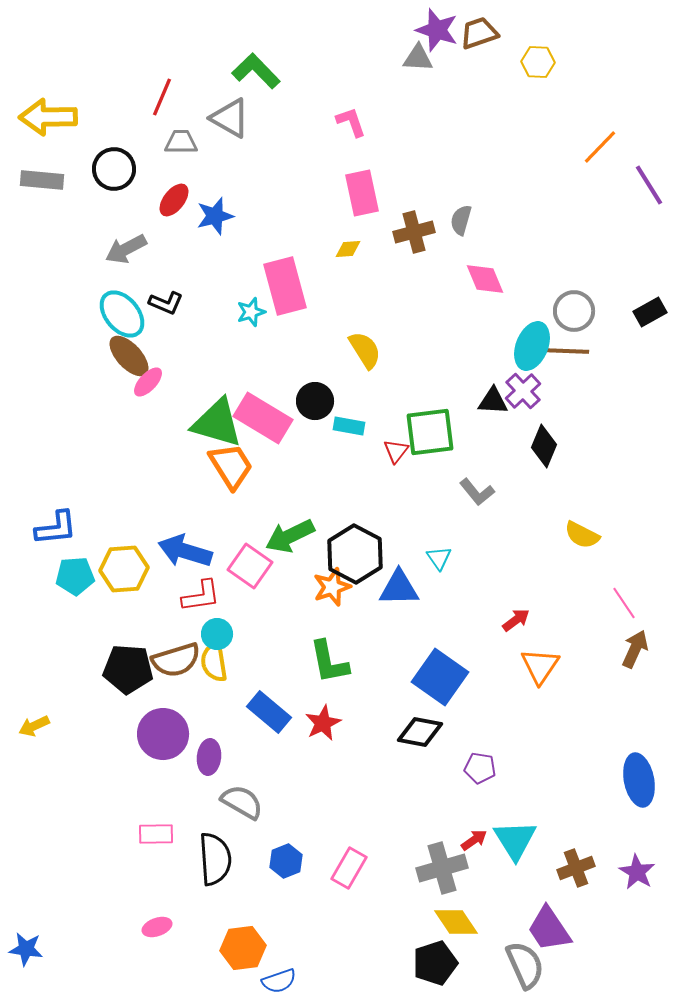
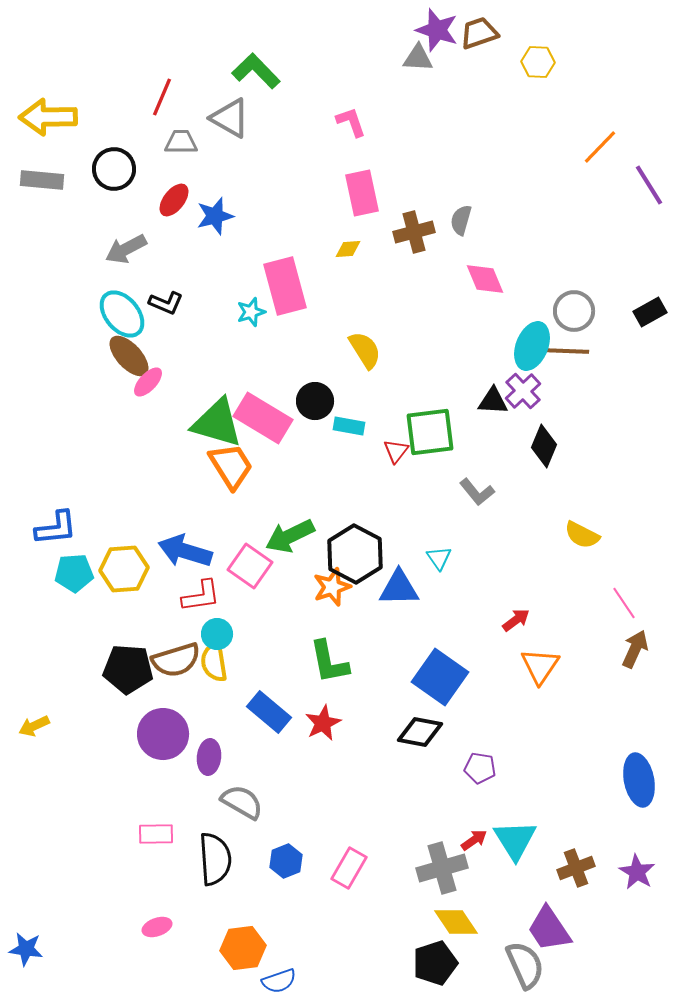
cyan pentagon at (75, 576): moved 1 px left, 3 px up
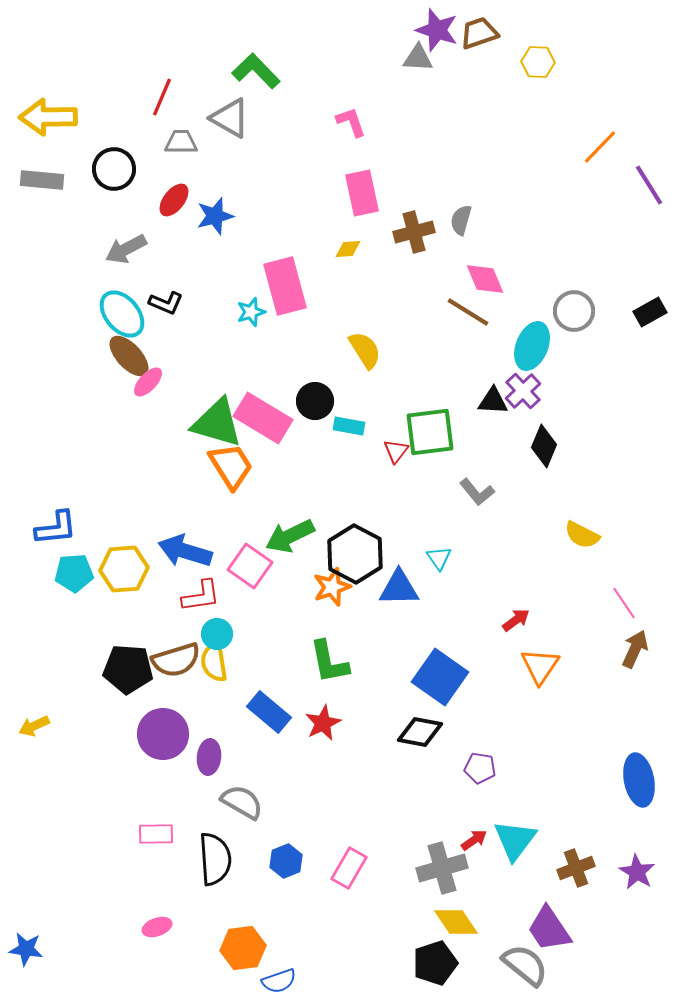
brown line at (566, 351): moved 98 px left, 39 px up; rotated 30 degrees clockwise
cyan triangle at (515, 840): rotated 9 degrees clockwise
gray semicircle at (525, 965): rotated 27 degrees counterclockwise
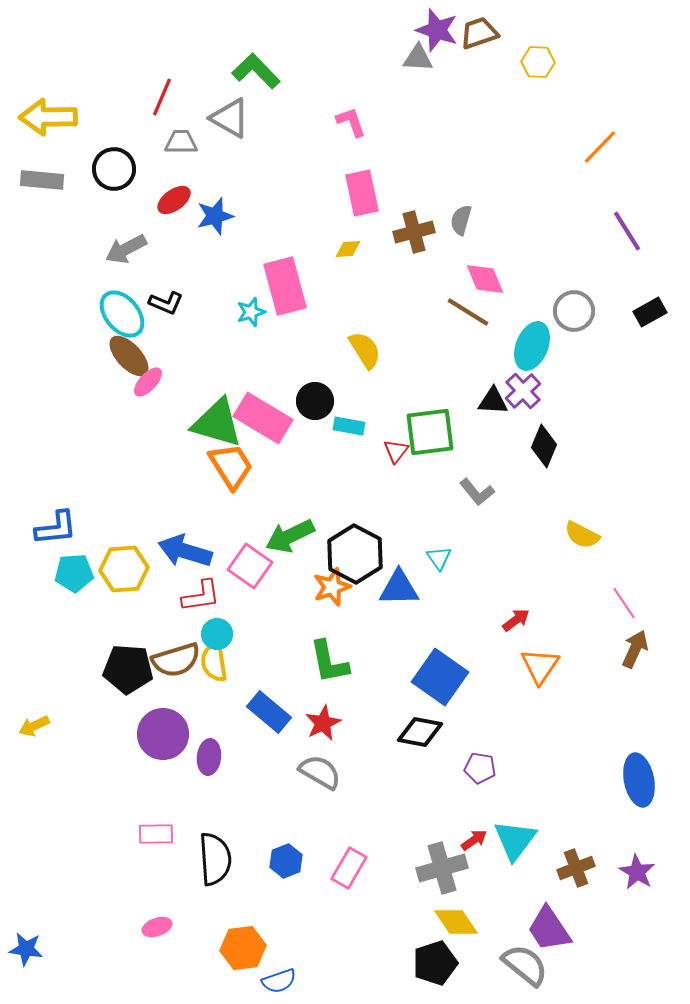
purple line at (649, 185): moved 22 px left, 46 px down
red ellipse at (174, 200): rotated 16 degrees clockwise
gray semicircle at (242, 802): moved 78 px right, 30 px up
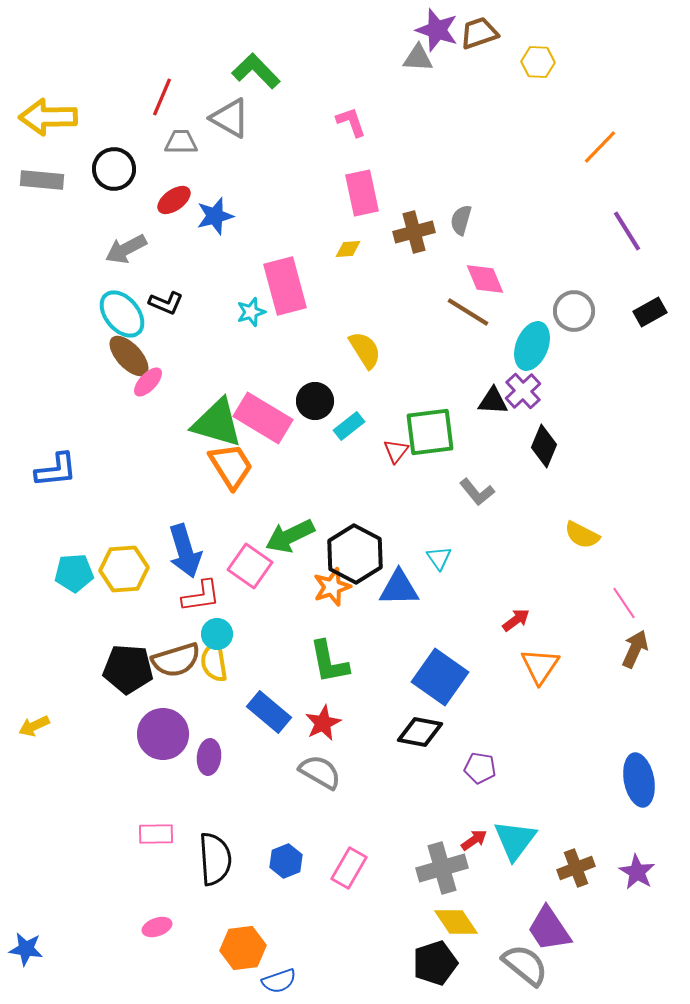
cyan rectangle at (349, 426): rotated 48 degrees counterclockwise
blue L-shape at (56, 528): moved 58 px up
blue arrow at (185, 551): rotated 124 degrees counterclockwise
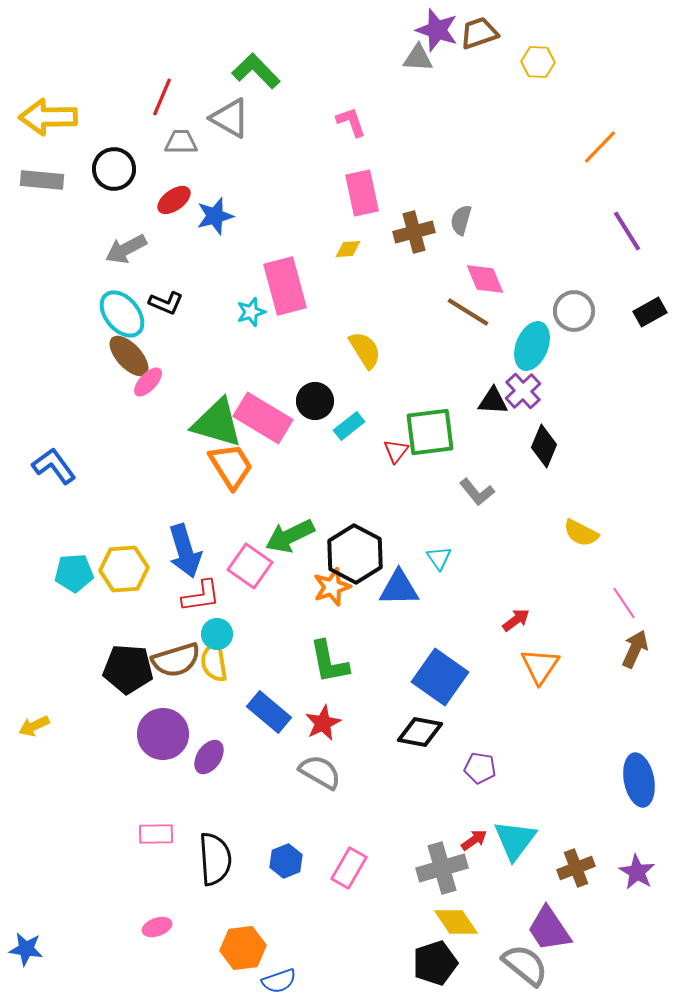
blue L-shape at (56, 470): moved 2 px left, 4 px up; rotated 120 degrees counterclockwise
yellow semicircle at (582, 535): moved 1 px left, 2 px up
purple ellipse at (209, 757): rotated 28 degrees clockwise
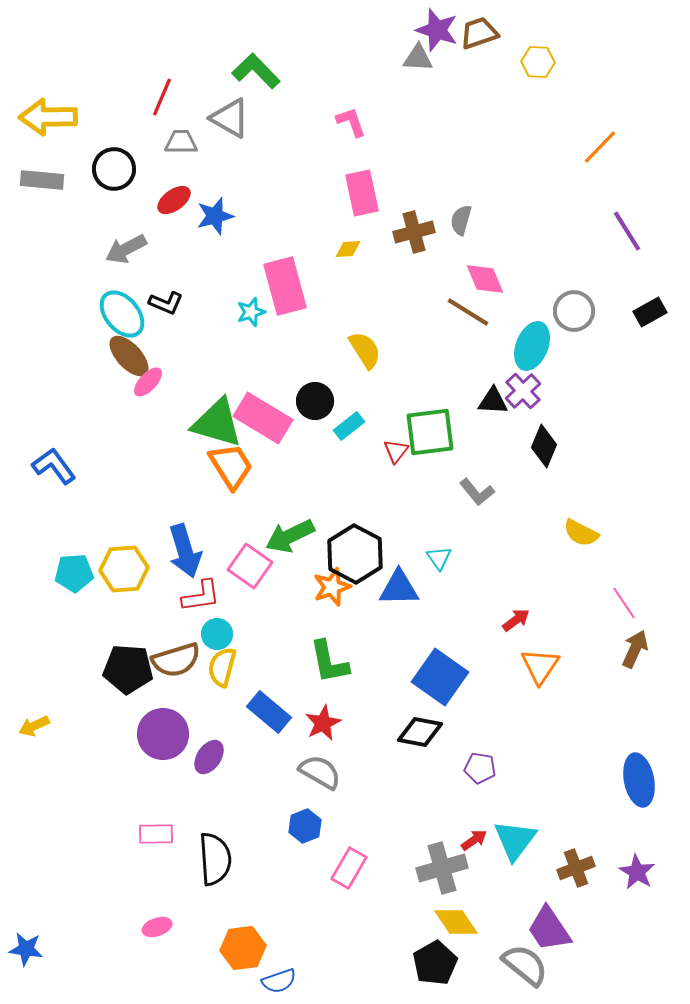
yellow semicircle at (214, 662): moved 8 px right, 5 px down; rotated 24 degrees clockwise
blue hexagon at (286, 861): moved 19 px right, 35 px up
black pentagon at (435, 963): rotated 12 degrees counterclockwise
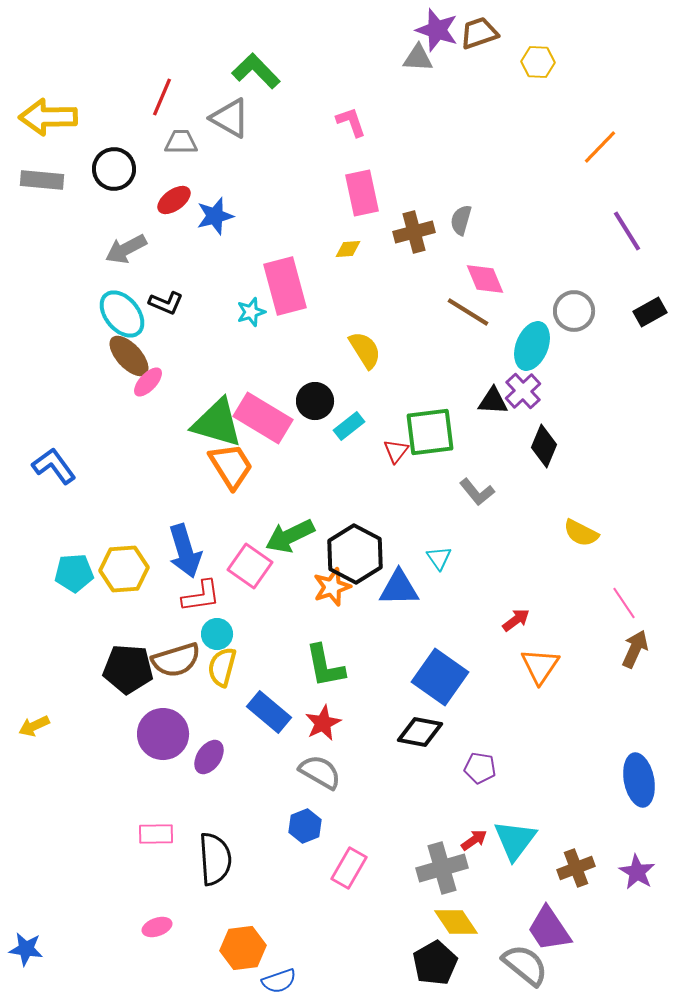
green L-shape at (329, 662): moved 4 px left, 4 px down
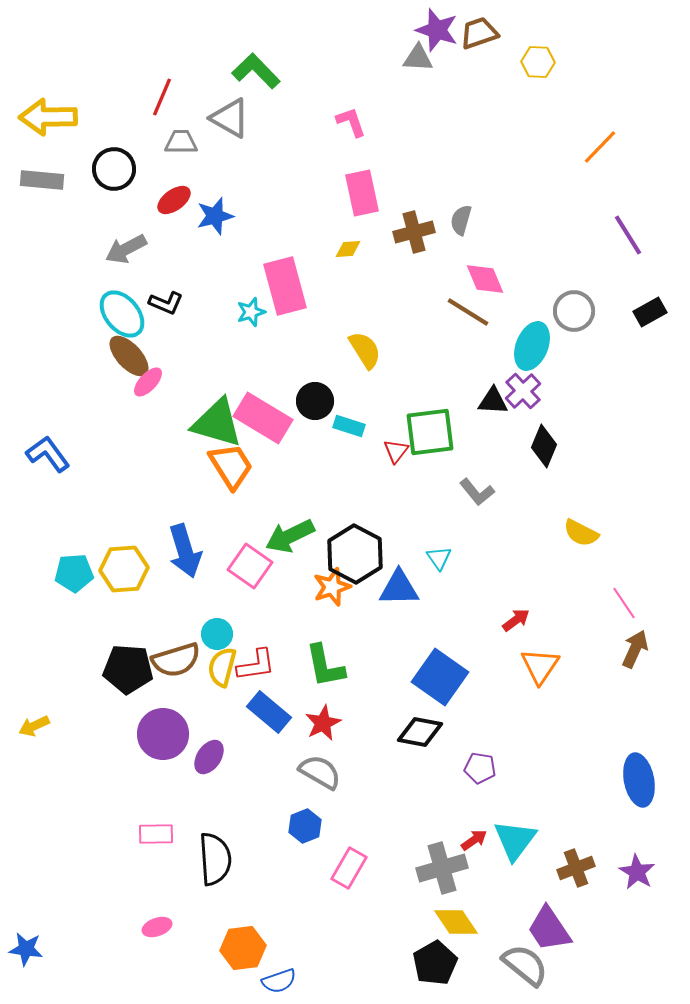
purple line at (627, 231): moved 1 px right, 4 px down
cyan rectangle at (349, 426): rotated 56 degrees clockwise
blue L-shape at (54, 466): moved 6 px left, 12 px up
red L-shape at (201, 596): moved 55 px right, 69 px down
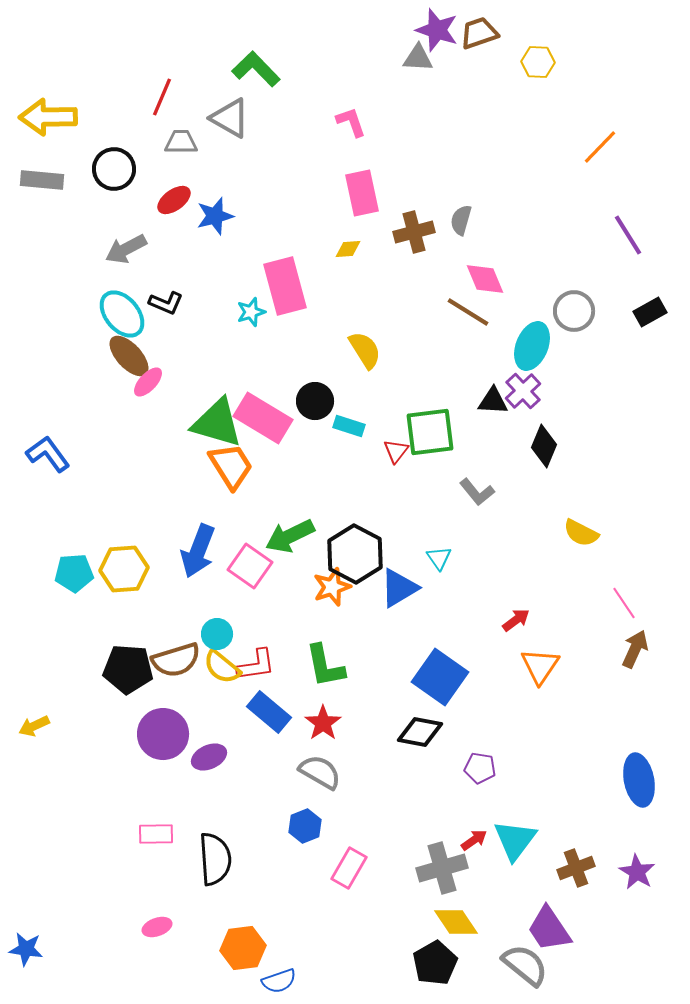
green L-shape at (256, 71): moved 2 px up
blue arrow at (185, 551): moved 13 px right; rotated 38 degrees clockwise
blue triangle at (399, 588): rotated 30 degrees counterclockwise
yellow semicircle at (222, 667): rotated 66 degrees counterclockwise
red star at (323, 723): rotated 9 degrees counterclockwise
purple ellipse at (209, 757): rotated 32 degrees clockwise
